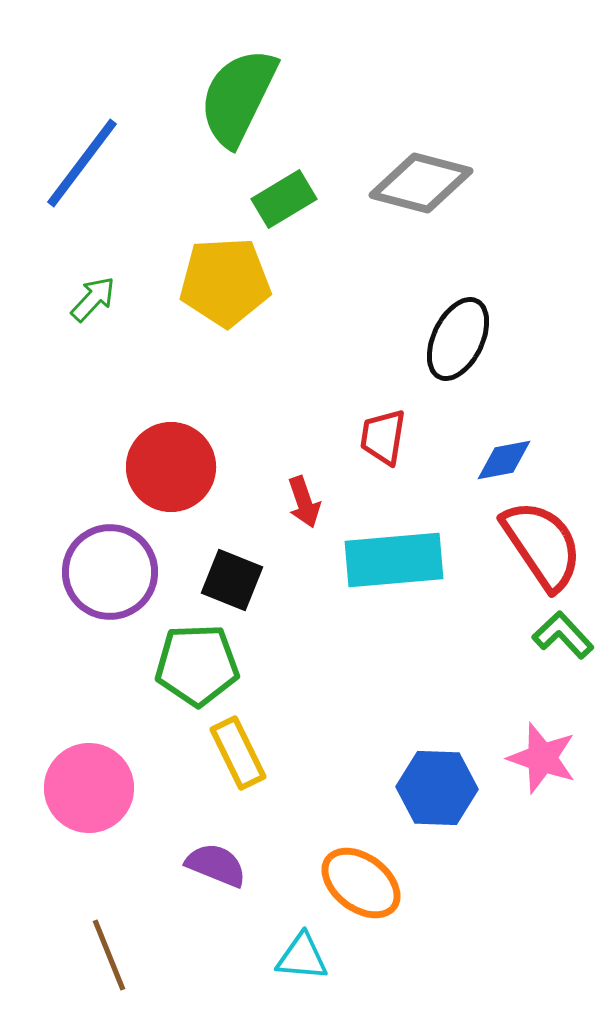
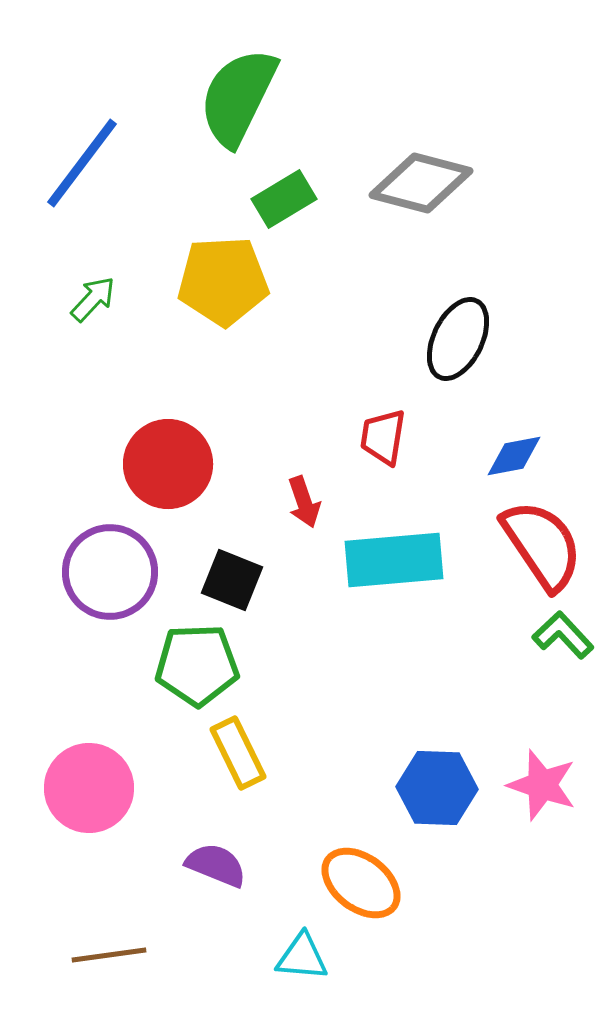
yellow pentagon: moved 2 px left, 1 px up
blue diamond: moved 10 px right, 4 px up
red circle: moved 3 px left, 3 px up
pink star: moved 27 px down
brown line: rotated 76 degrees counterclockwise
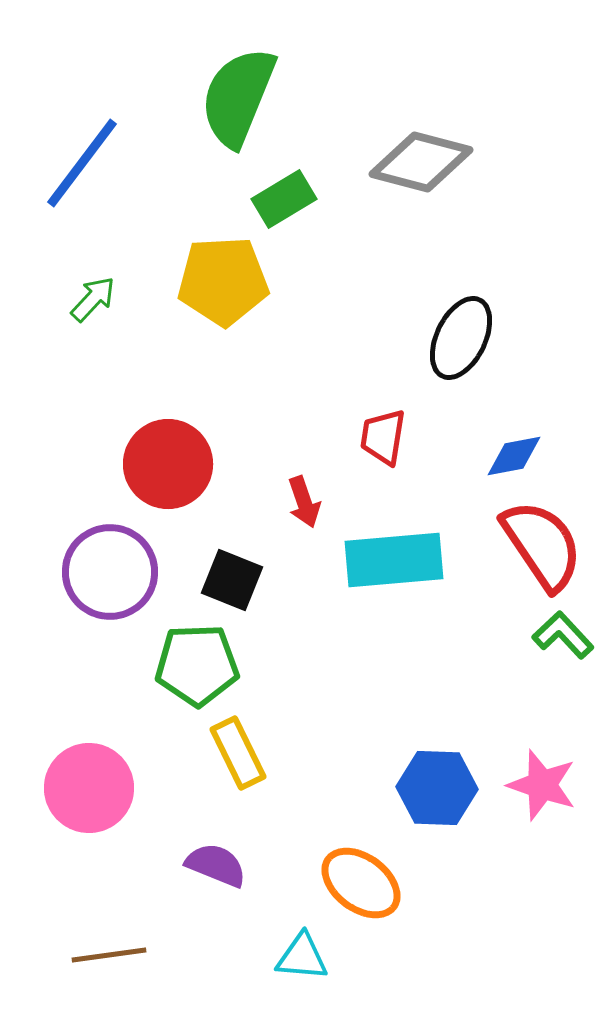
green semicircle: rotated 4 degrees counterclockwise
gray diamond: moved 21 px up
black ellipse: moved 3 px right, 1 px up
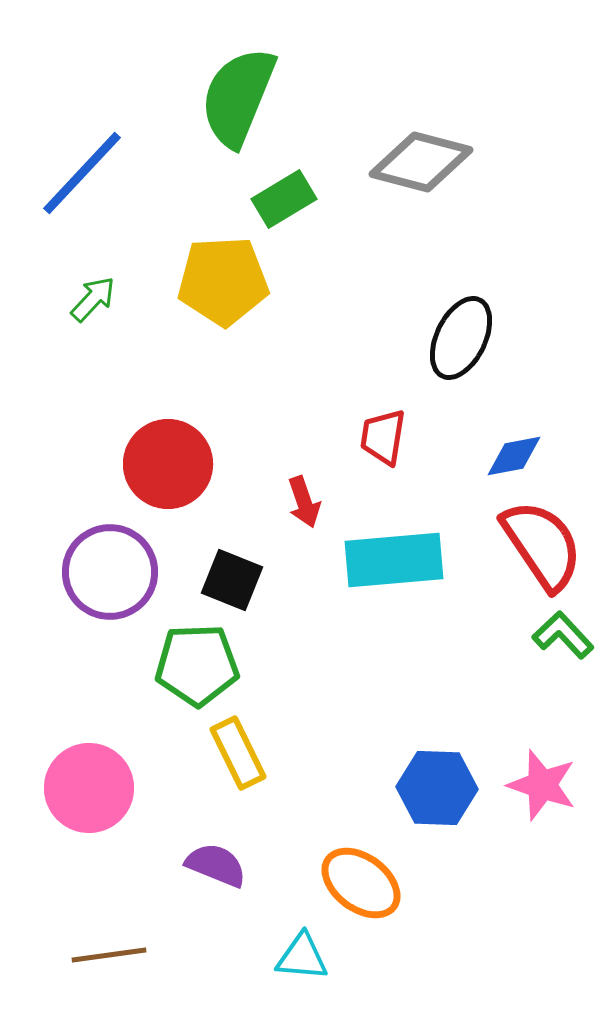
blue line: moved 10 px down; rotated 6 degrees clockwise
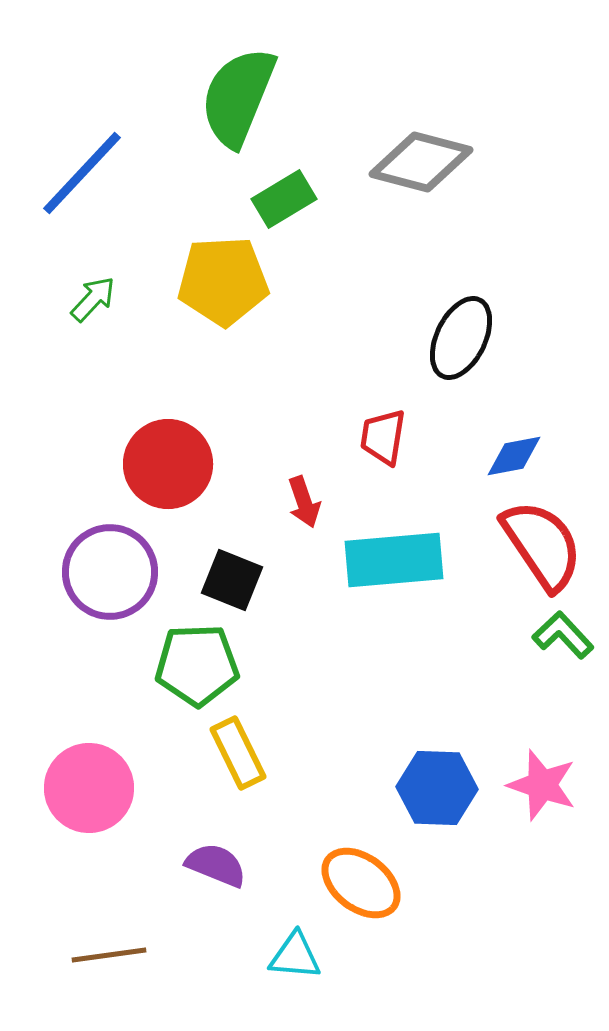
cyan triangle: moved 7 px left, 1 px up
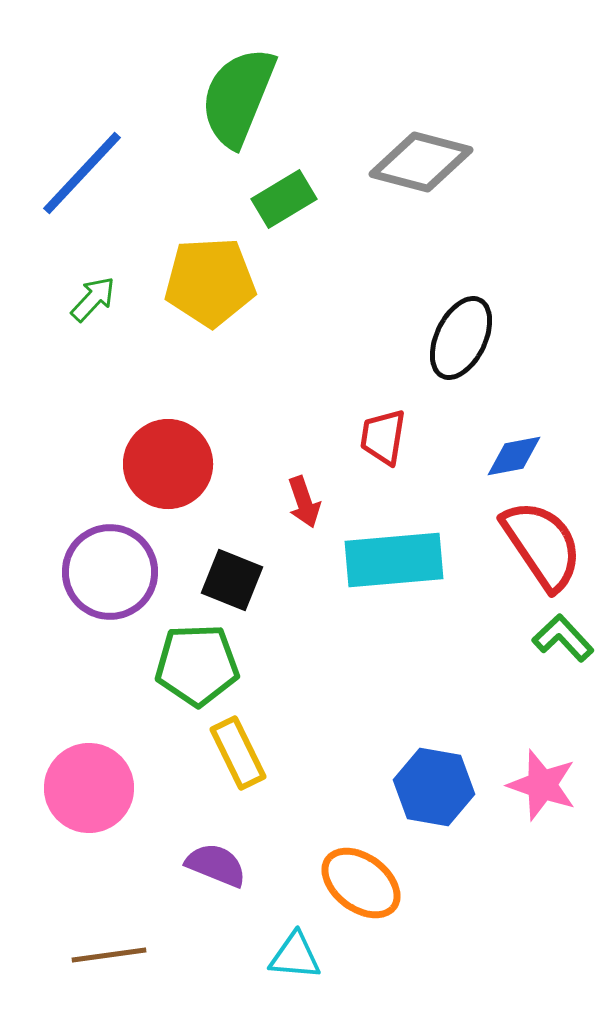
yellow pentagon: moved 13 px left, 1 px down
green L-shape: moved 3 px down
blue hexagon: moved 3 px left, 1 px up; rotated 8 degrees clockwise
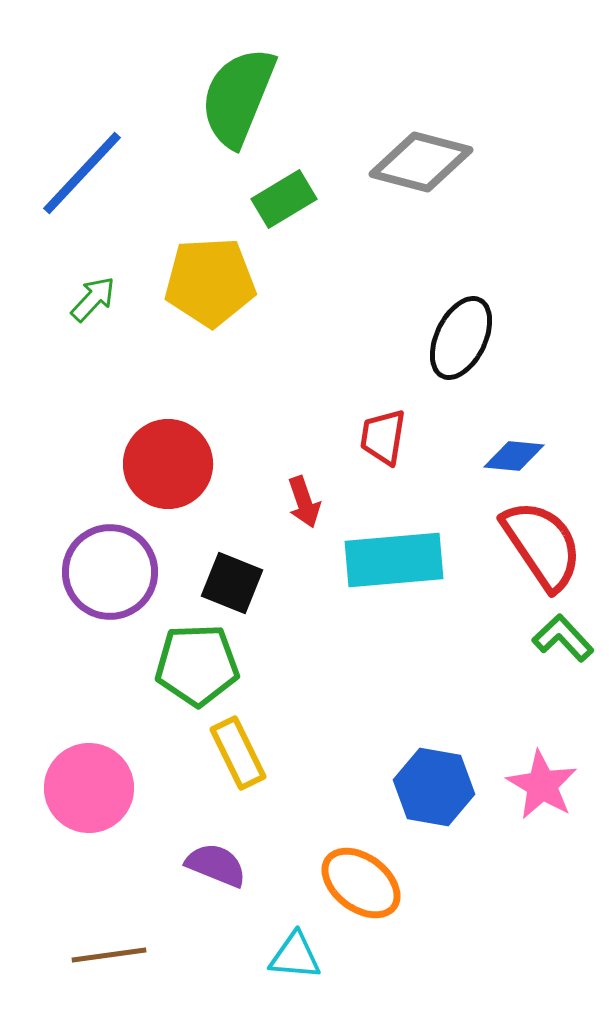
blue diamond: rotated 16 degrees clockwise
black square: moved 3 px down
pink star: rotated 12 degrees clockwise
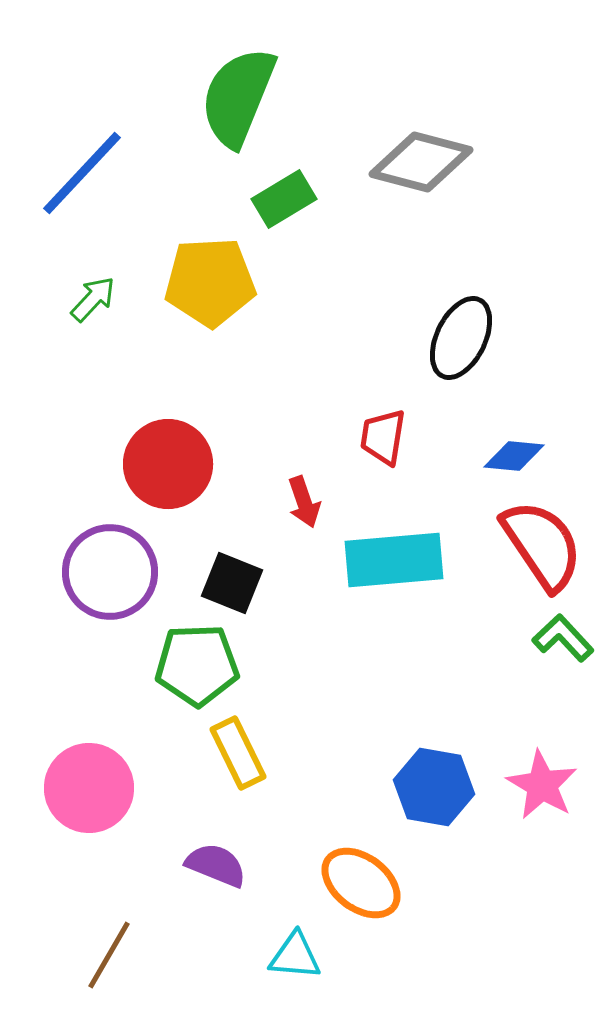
brown line: rotated 52 degrees counterclockwise
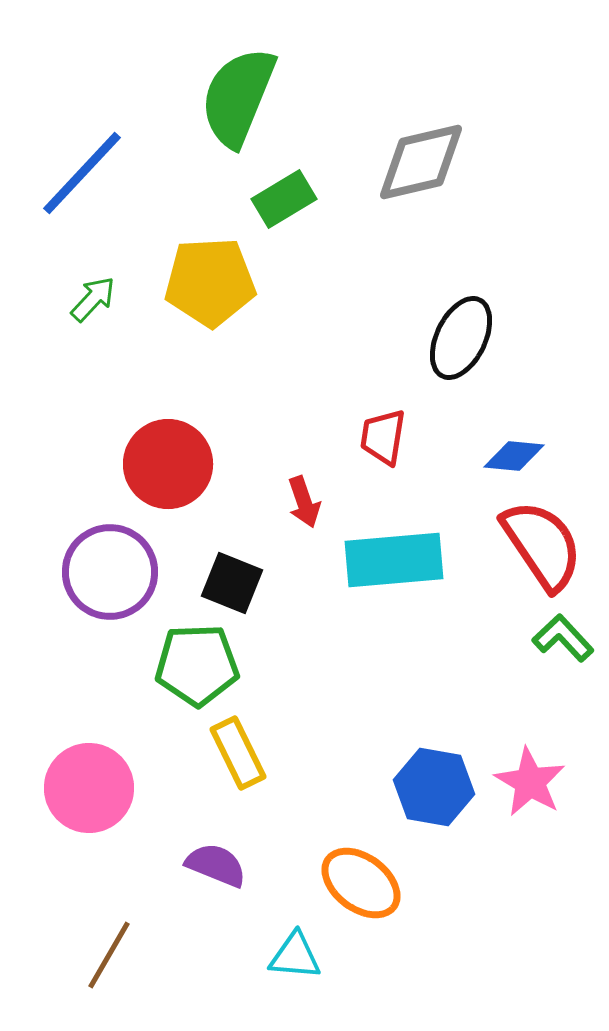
gray diamond: rotated 28 degrees counterclockwise
pink star: moved 12 px left, 3 px up
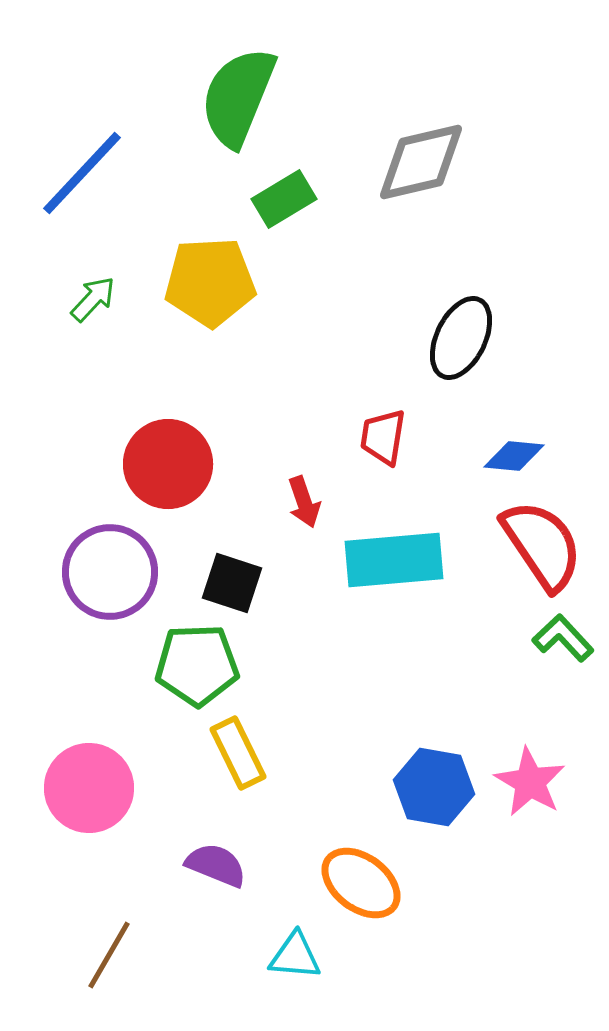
black square: rotated 4 degrees counterclockwise
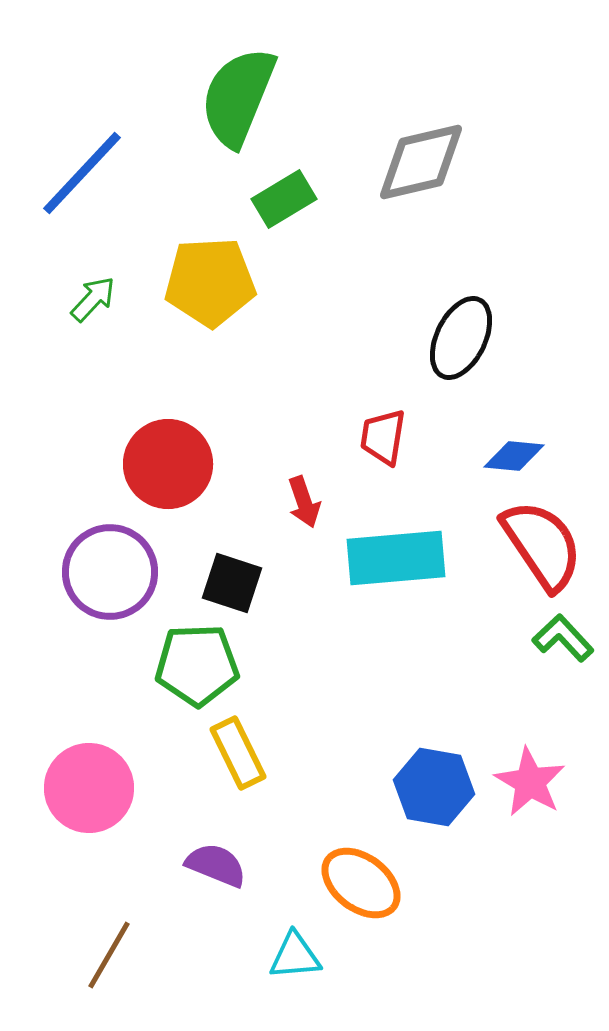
cyan rectangle: moved 2 px right, 2 px up
cyan triangle: rotated 10 degrees counterclockwise
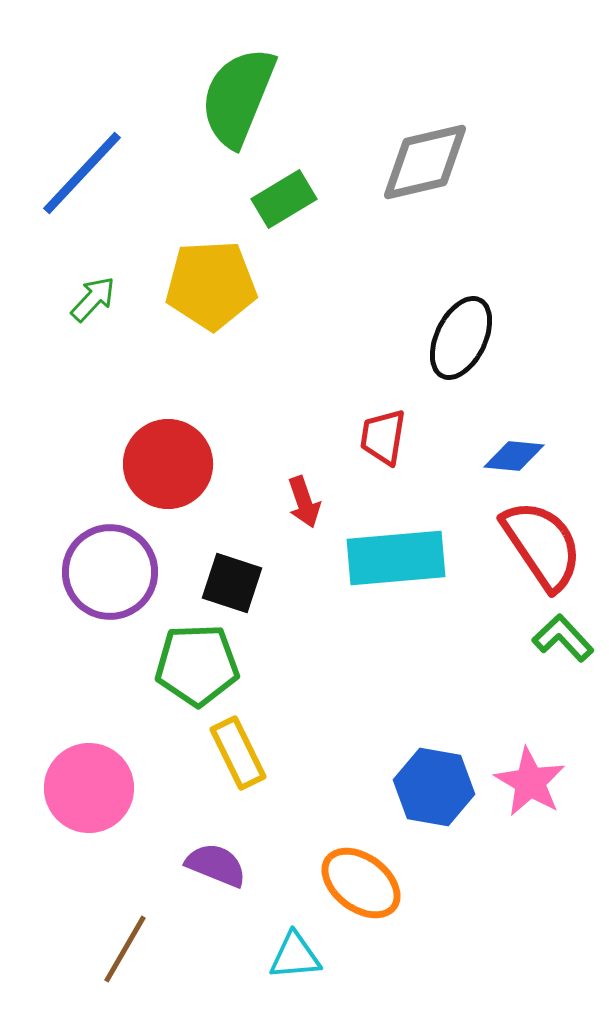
gray diamond: moved 4 px right
yellow pentagon: moved 1 px right, 3 px down
brown line: moved 16 px right, 6 px up
